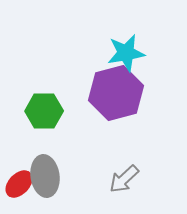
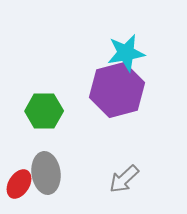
purple hexagon: moved 1 px right, 3 px up
gray ellipse: moved 1 px right, 3 px up
red ellipse: rotated 12 degrees counterclockwise
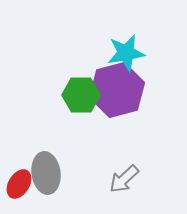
green hexagon: moved 37 px right, 16 px up
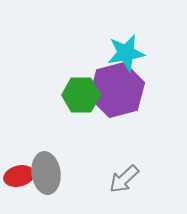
red ellipse: moved 8 px up; rotated 44 degrees clockwise
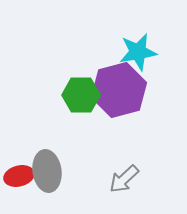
cyan star: moved 12 px right, 1 px up
purple hexagon: moved 2 px right
gray ellipse: moved 1 px right, 2 px up
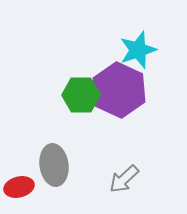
cyan star: moved 2 px up; rotated 9 degrees counterclockwise
purple hexagon: rotated 20 degrees counterclockwise
gray ellipse: moved 7 px right, 6 px up
red ellipse: moved 11 px down
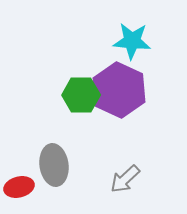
cyan star: moved 6 px left, 9 px up; rotated 24 degrees clockwise
gray arrow: moved 1 px right
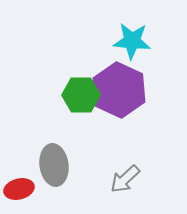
red ellipse: moved 2 px down
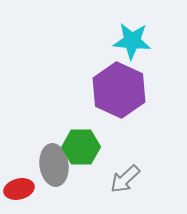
green hexagon: moved 52 px down
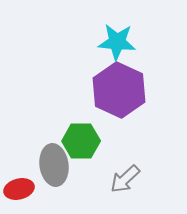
cyan star: moved 15 px left, 1 px down
green hexagon: moved 6 px up
